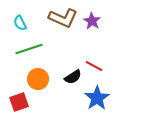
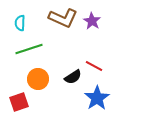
cyan semicircle: rotated 28 degrees clockwise
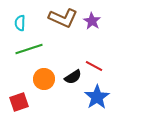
orange circle: moved 6 px right
blue star: moved 1 px up
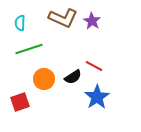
red square: moved 1 px right
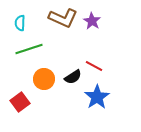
red square: rotated 18 degrees counterclockwise
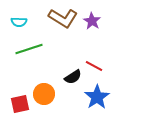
brown L-shape: rotated 8 degrees clockwise
cyan semicircle: moved 1 px left, 1 px up; rotated 91 degrees counterclockwise
orange circle: moved 15 px down
red square: moved 2 px down; rotated 24 degrees clockwise
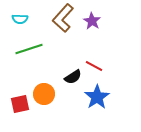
brown L-shape: rotated 100 degrees clockwise
cyan semicircle: moved 1 px right, 3 px up
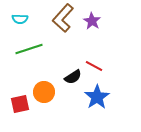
orange circle: moved 2 px up
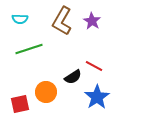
brown L-shape: moved 1 px left, 3 px down; rotated 12 degrees counterclockwise
orange circle: moved 2 px right
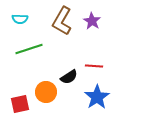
red line: rotated 24 degrees counterclockwise
black semicircle: moved 4 px left
